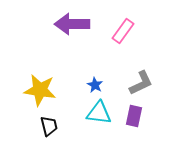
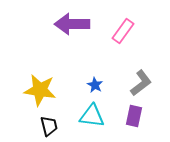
gray L-shape: rotated 12 degrees counterclockwise
cyan triangle: moved 7 px left, 3 px down
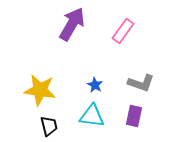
purple arrow: rotated 120 degrees clockwise
gray L-shape: rotated 56 degrees clockwise
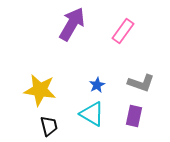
blue star: moved 2 px right; rotated 14 degrees clockwise
cyan triangle: moved 2 px up; rotated 24 degrees clockwise
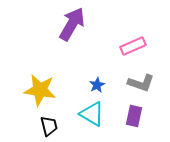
pink rectangle: moved 10 px right, 15 px down; rotated 30 degrees clockwise
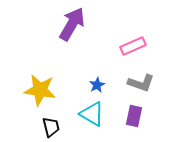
black trapezoid: moved 2 px right, 1 px down
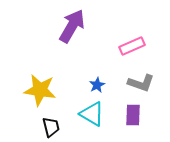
purple arrow: moved 2 px down
pink rectangle: moved 1 px left
purple rectangle: moved 1 px left, 1 px up; rotated 10 degrees counterclockwise
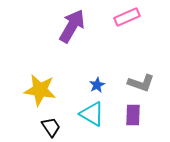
pink rectangle: moved 5 px left, 29 px up
black trapezoid: rotated 20 degrees counterclockwise
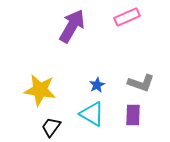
black trapezoid: rotated 110 degrees counterclockwise
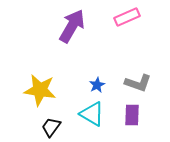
gray L-shape: moved 3 px left
purple rectangle: moved 1 px left
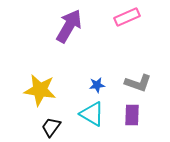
purple arrow: moved 3 px left
blue star: rotated 21 degrees clockwise
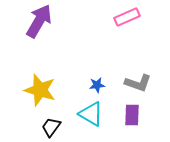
purple arrow: moved 30 px left, 5 px up
yellow star: rotated 8 degrees clockwise
cyan triangle: moved 1 px left
